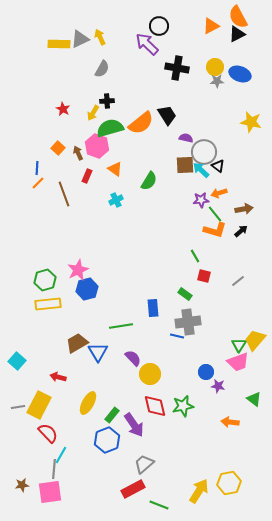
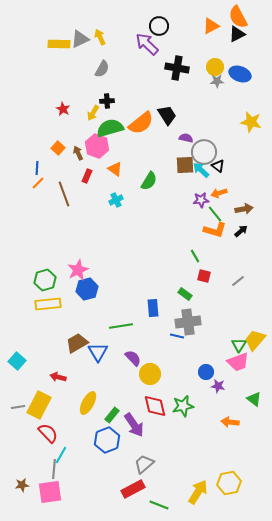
yellow arrow at (199, 491): moved 1 px left, 1 px down
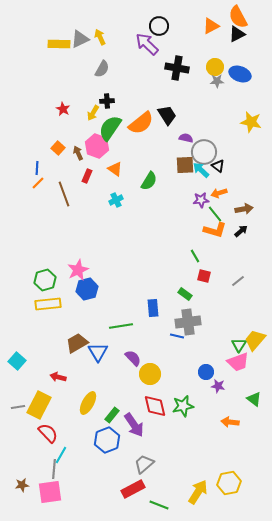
green semicircle at (110, 128): rotated 40 degrees counterclockwise
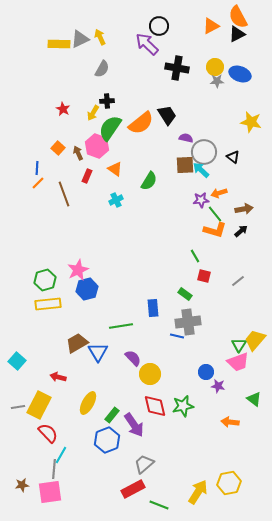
black triangle at (218, 166): moved 15 px right, 9 px up
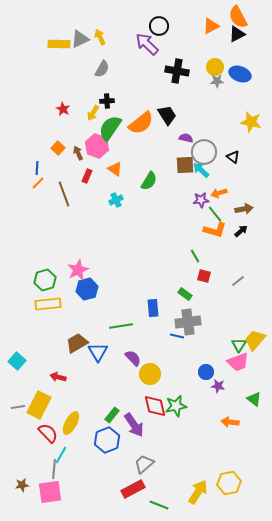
black cross at (177, 68): moved 3 px down
yellow ellipse at (88, 403): moved 17 px left, 20 px down
green star at (183, 406): moved 7 px left
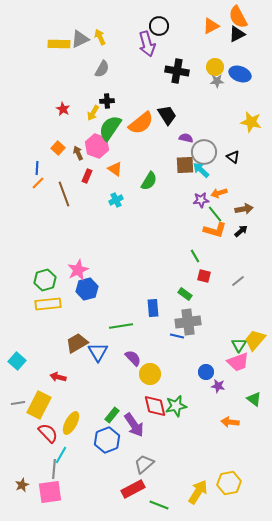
purple arrow at (147, 44): rotated 150 degrees counterclockwise
gray line at (18, 407): moved 4 px up
brown star at (22, 485): rotated 16 degrees counterclockwise
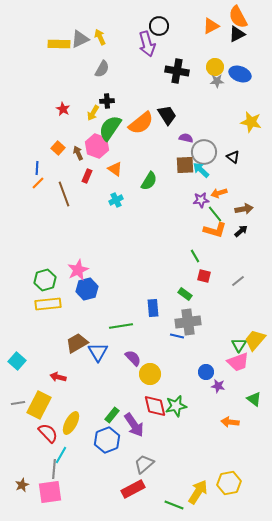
green line at (159, 505): moved 15 px right
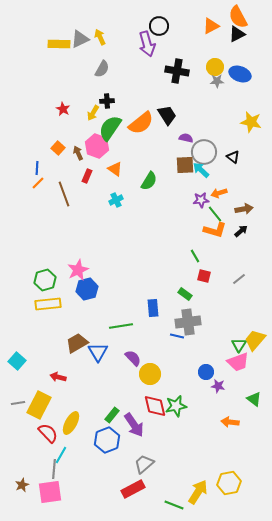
gray line at (238, 281): moved 1 px right, 2 px up
